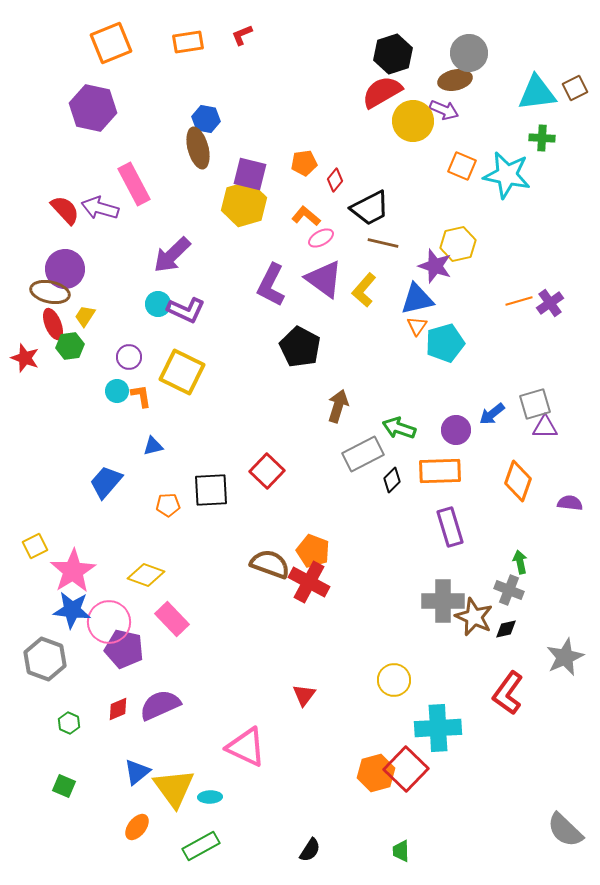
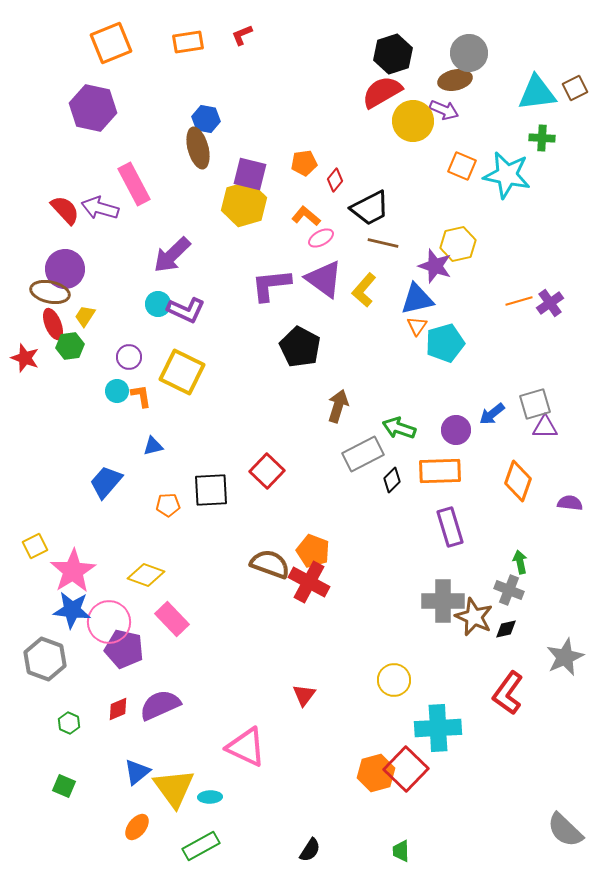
purple L-shape at (271, 285): rotated 57 degrees clockwise
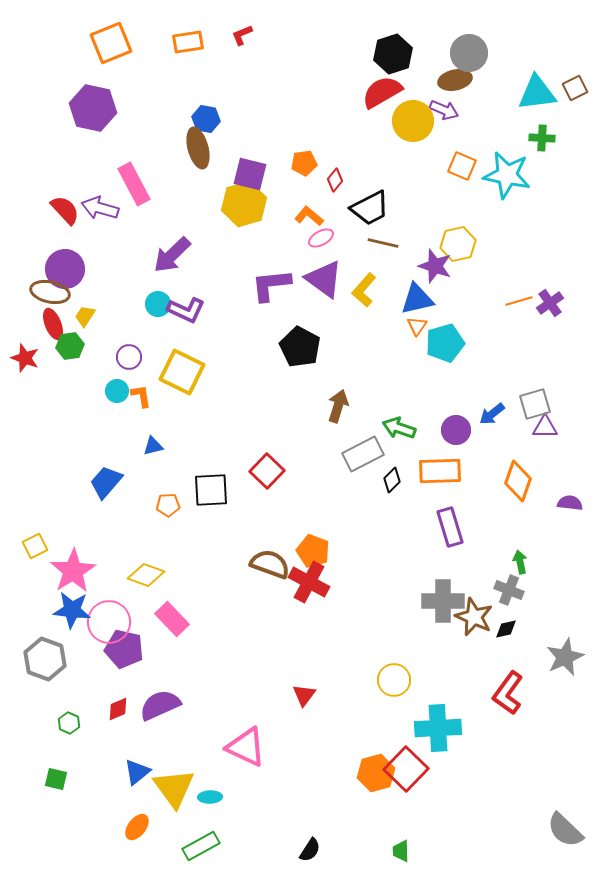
orange L-shape at (306, 216): moved 3 px right
green square at (64, 786): moved 8 px left, 7 px up; rotated 10 degrees counterclockwise
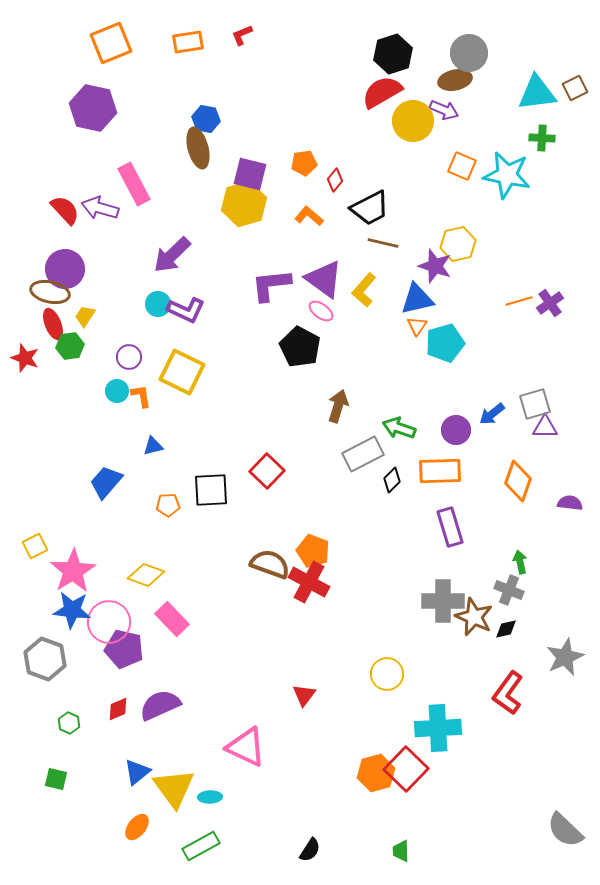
pink ellipse at (321, 238): moved 73 px down; rotated 65 degrees clockwise
yellow circle at (394, 680): moved 7 px left, 6 px up
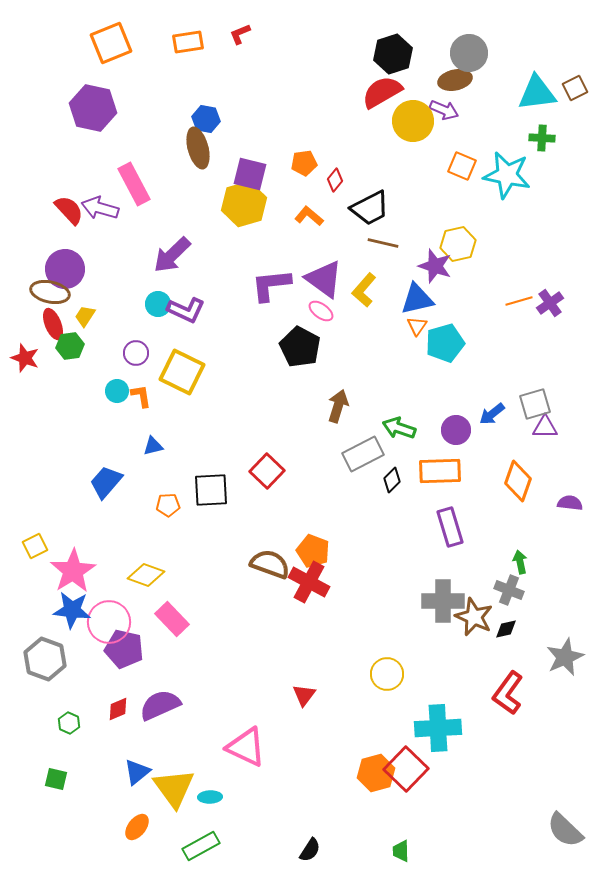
red L-shape at (242, 35): moved 2 px left, 1 px up
red semicircle at (65, 210): moved 4 px right
purple circle at (129, 357): moved 7 px right, 4 px up
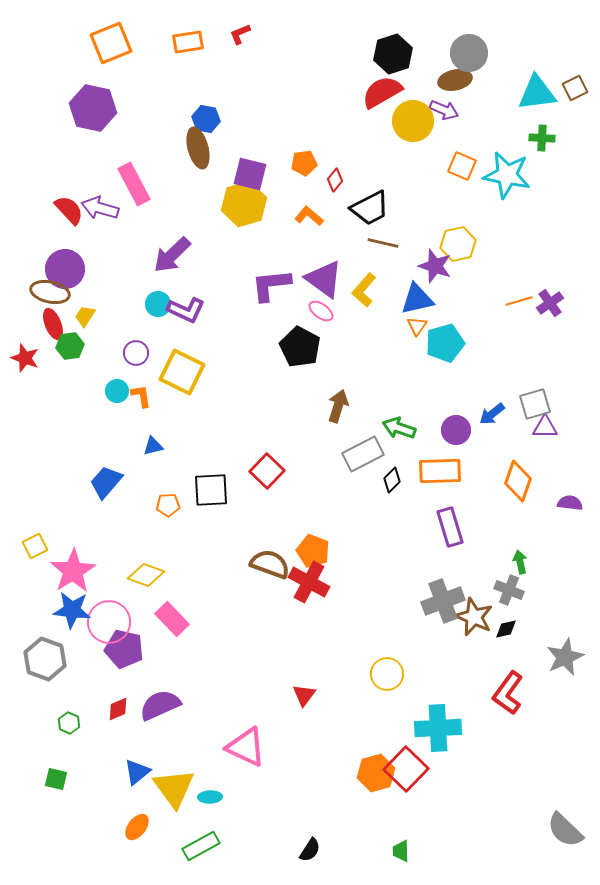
gray cross at (443, 601): rotated 21 degrees counterclockwise
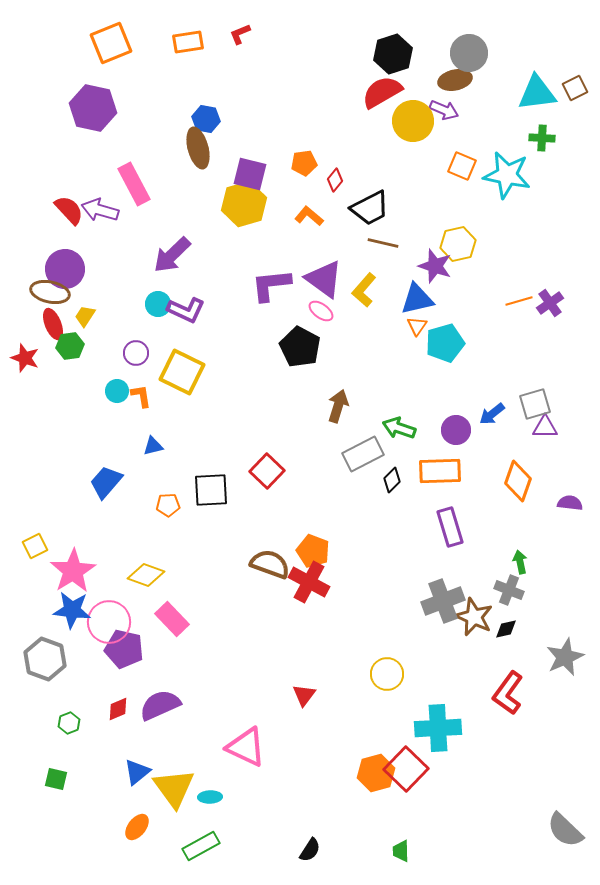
purple arrow at (100, 208): moved 2 px down
green hexagon at (69, 723): rotated 15 degrees clockwise
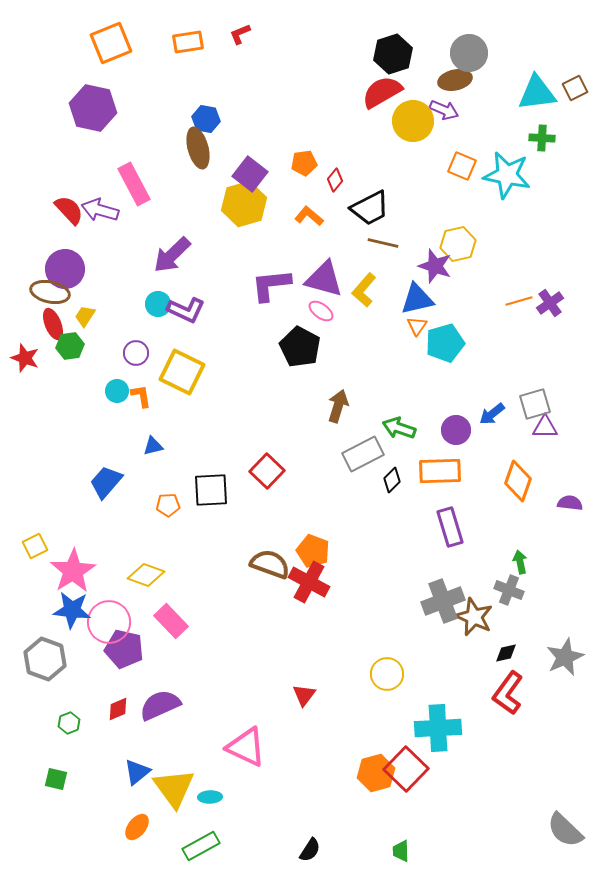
purple square at (250, 174): rotated 24 degrees clockwise
purple triangle at (324, 279): rotated 21 degrees counterclockwise
pink rectangle at (172, 619): moved 1 px left, 2 px down
black diamond at (506, 629): moved 24 px down
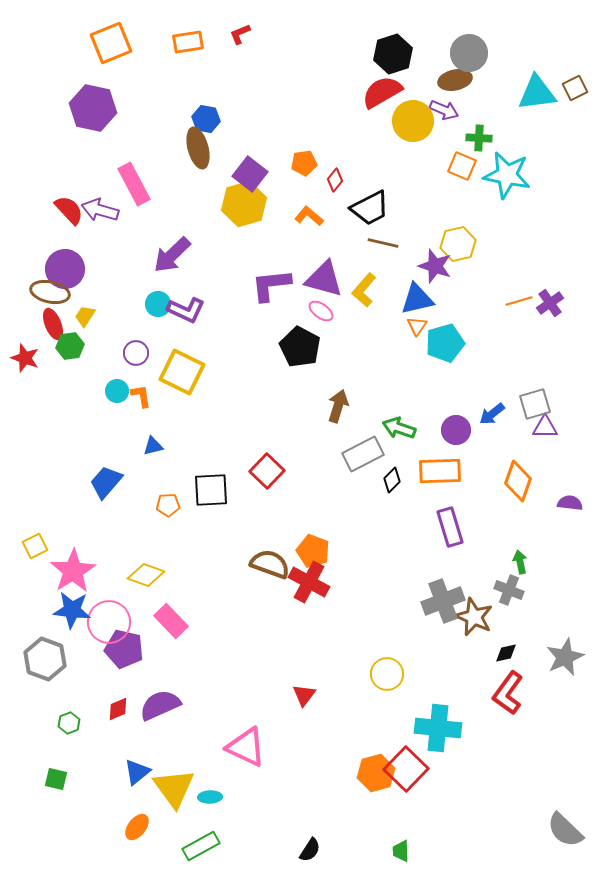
green cross at (542, 138): moved 63 px left
cyan cross at (438, 728): rotated 9 degrees clockwise
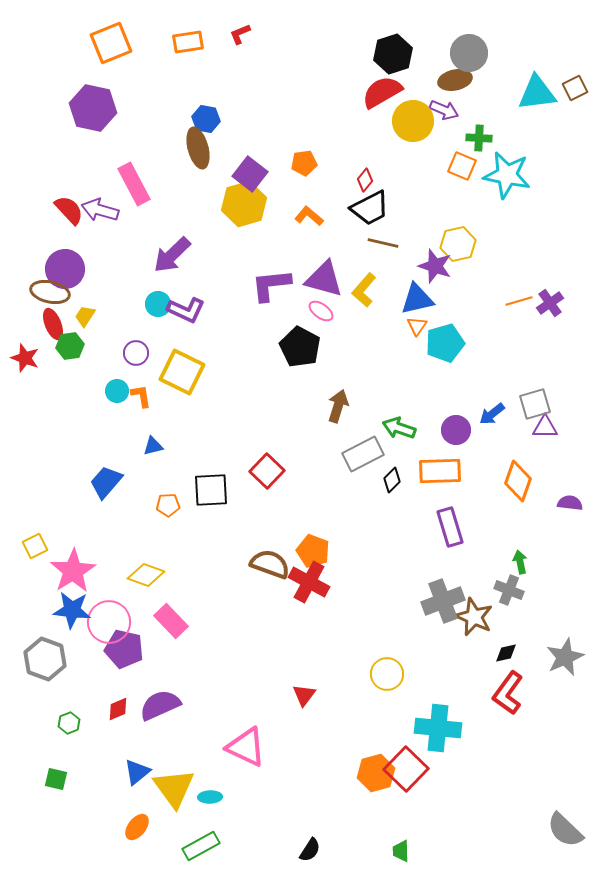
red diamond at (335, 180): moved 30 px right
